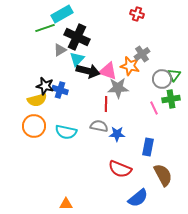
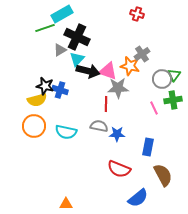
green cross: moved 2 px right, 1 px down
red semicircle: moved 1 px left
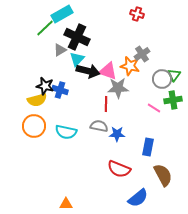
green line: rotated 24 degrees counterclockwise
pink line: rotated 32 degrees counterclockwise
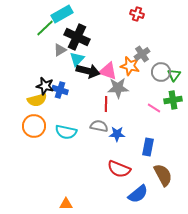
gray circle: moved 1 px left, 7 px up
blue semicircle: moved 4 px up
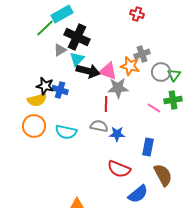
gray cross: rotated 14 degrees clockwise
orange triangle: moved 11 px right
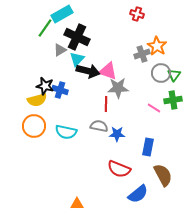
green line: rotated 12 degrees counterclockwise
orange star: moved 27 px right, 20 px up; rotated 18 degrees clockwise
gray circle: moved 1 px down
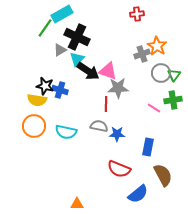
red cross: rotated 24 degrees counterclockwise
black arrow: rotated 20 degrees clockwise
yellow semicircle: rotated 24 degrees clockwise
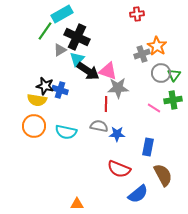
green line: moved 3 px down
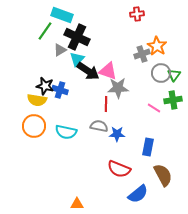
cyan rectangle: moved 1 px down; rotated 50 degrees clockwise
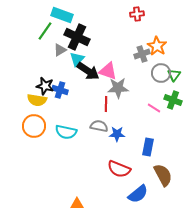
green cross: rotated 30 degrees clockwise
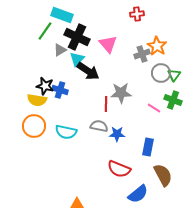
pink triangle: moved 27 px up; rotated 30 degrees clockwise
gray star: moved 3 px right, 5 px down
